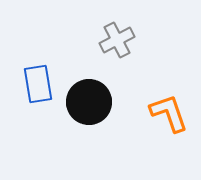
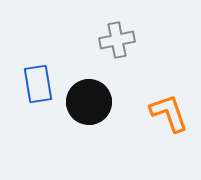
gray cross: rotated 16 degrees clockwise
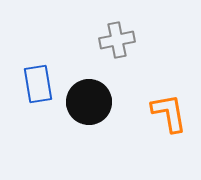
orange L-shape: rotated 9 degrees clockwise
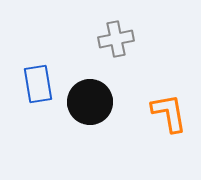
gray cross: moved 1 px left, 1 px up
black circle: moved 1 px right
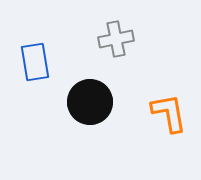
blue rectangle: moved 3 px left, 22 px up
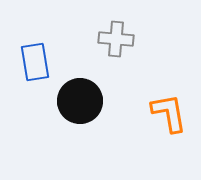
gray cross: rotated 16 degrees clockwise
black circle: moved 10 px left, 1 px up
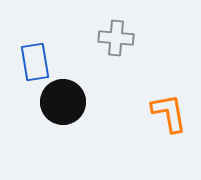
gray cross: moved 1 px up
black circle: moved 17 px left, 1 px down
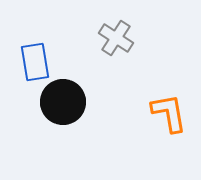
gray cross: rotated 28 degrees clockwise
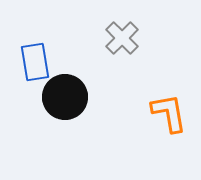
gray cross: moved 6 px right; rotated 12 degrees clockwise
black circle: moved 2 px right, 5 px up
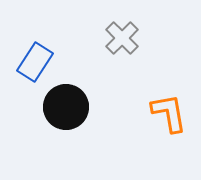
blue rectangle: rotated 42 degrees clockwise
black circle: moved 1 px right, 10 px down
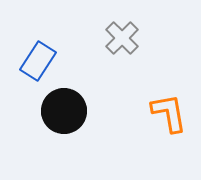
blue rectangle: moved 3 px right, 1 px up
black circle: moved 2 px left, 4 px down
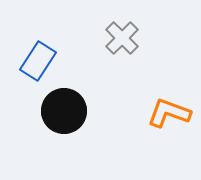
orange L-shape: rotated 60 degrees counterclockwise
